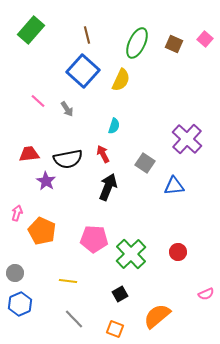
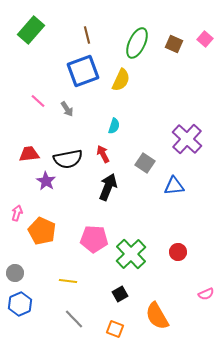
blue square: rotated 28 degrees clockwise
orange semicircle: rotated 80 degrees counterclockwise
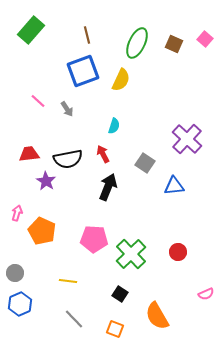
black square: rotated 28 degrees counterclockwise
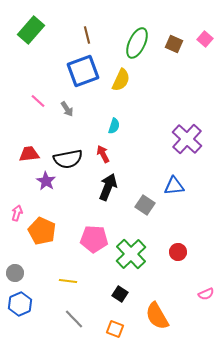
gray square: moved 42 px down
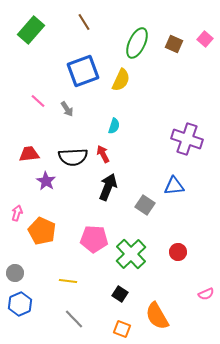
brown line: moved 3 px left, 13 px up; rotated 18 degrees counterclockwise
purple cross: rotated 24 degrees counterclockwise
black semicircle: moved 5 px right, 2 px up; rotated 8 degrees clockwise
orange square: moved 7 px right
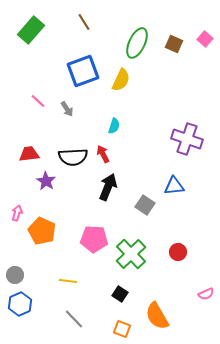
gray circle: moved 2 px down
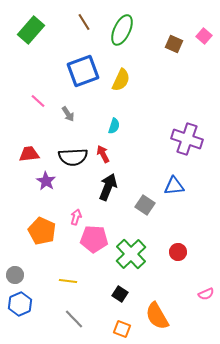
pink square: moved 1 px left, 3 px up
green ellipse: moved 15 px left, 13 px up
gray arrow: moved 1 px right, 5 px down
pink arrow: moved 59 px right, 4 px down
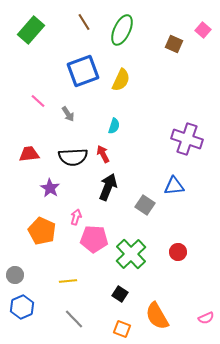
pink square: moved 1 px left, 6 px up
purple star: moved 4 px right, 7 px down
yellow line: rotated 12 degrees counterclockwise
pink semicircle: moved 24 px down
blue hexagon: moved 2 px right, 3 px down
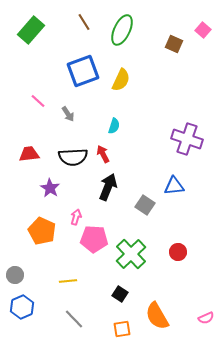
orange square: rotated 30 degrees counterclockwise
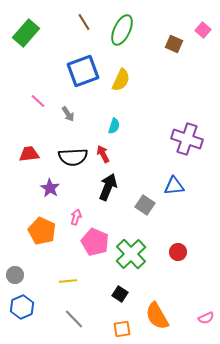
green rectangle: moved 5 px left, 3 px down
pink pentagon: moved 1 px right, 3 px down; rotated 20 degrees clockwise
